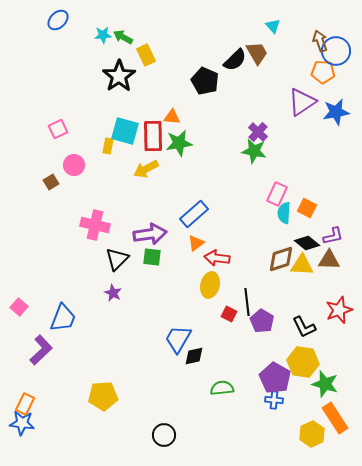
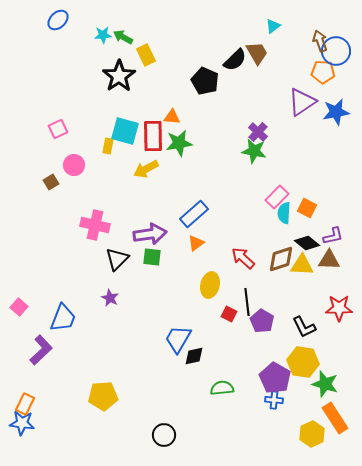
cyan triangle at (273, 26): rotated 35 degrees clockwise
pink rectangle at (277, 194): moved 3 px down; rotated 20 degrees clockwise
red arrow at (217, 258): moved 26 px right; rotated 35 degrees clockwise
purple star at (113, 293): moved 3 px left, 5 px down
red star at (339, 310): moved 2 px up; rotated 20 degrees clockwise
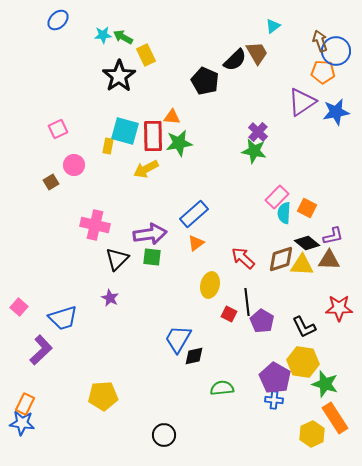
blue trapezoid at (63, 318): rotated 52 degrees clockwise
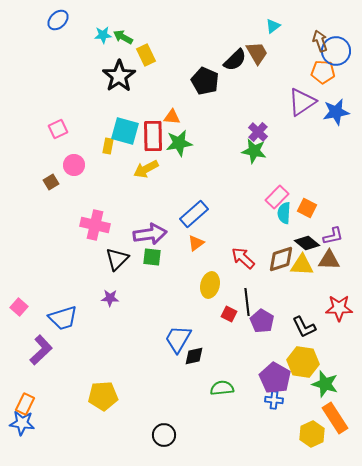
purple star at (110, 298): rotated 24 degrees counterclockwise
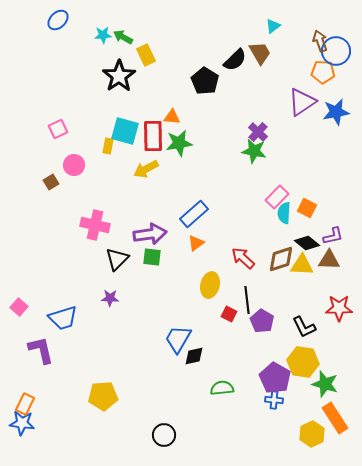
brown trapezoid at (257, 53): moved 3 px right
black pentagon at (205, 81): rotated 8 degrees clockwise
black line at (247, 302): moved 2 px up
purple L-shape at (41, 350): rotated 60 degrees counterclockwise
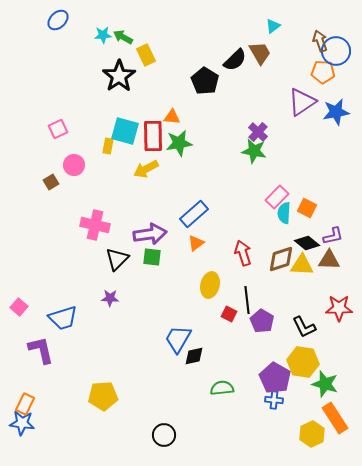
red arrow at (243, 258): moved 5 px up; rotated 30 degrees clockwise
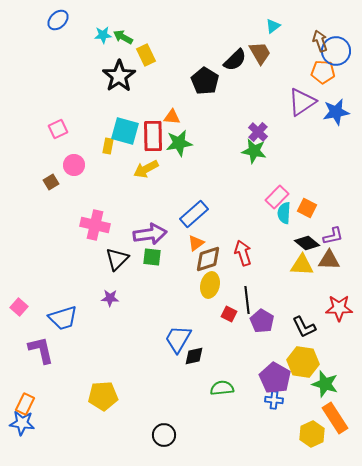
brown diamond at (281, 259): moved 73 px left
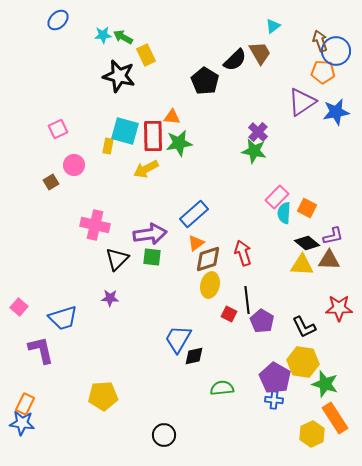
black star at (119, 76): rotated 24 degrees counterclockwise
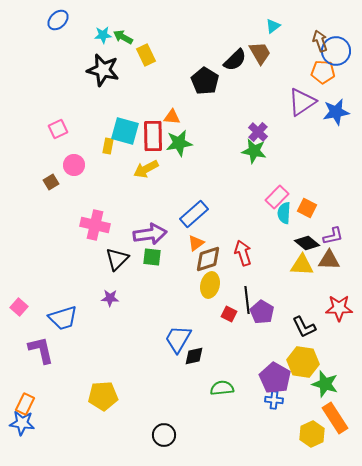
black star at (119, 76): moved 16 px left, 6 px up
purple pentagon at (262, 321): moved 9 px up
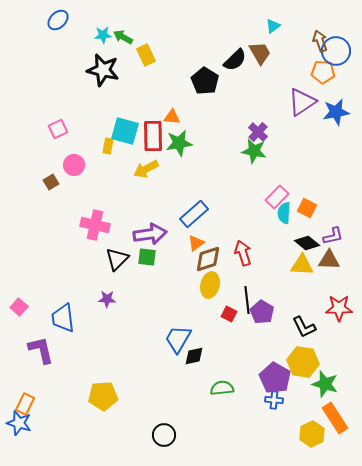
green square at (152, 257): moved 5 px left
purple star at (110, 298): moved 3 px left, 1 px down
blue trapezoid at (63, 318): rotated 100 degrees clockwise
blue star at (22, 423): moved 3 px left; rotated 10 degrees clockwise
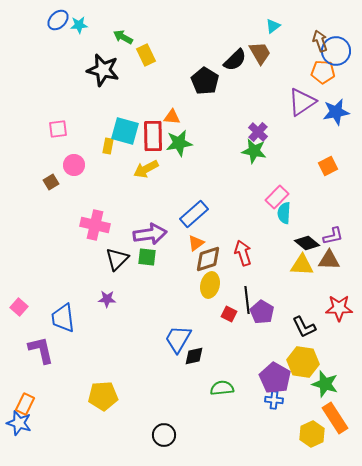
cyan star at (103, 35): moved 24 px left, 10 px up
pink square at (58, 129): rotated 18 degrees clockwise
orange square at (307, 208): moved 21 px right, 42 px up; rotated 36 degrees clockwise
